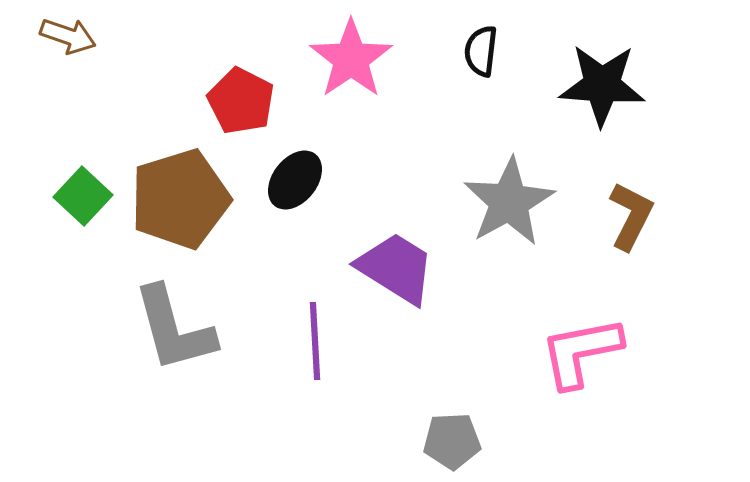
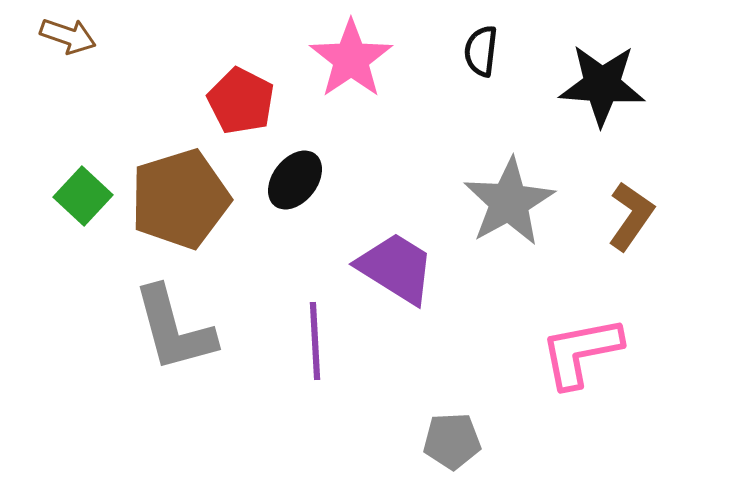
brown L-shape: rotated 8 degrees clockwise
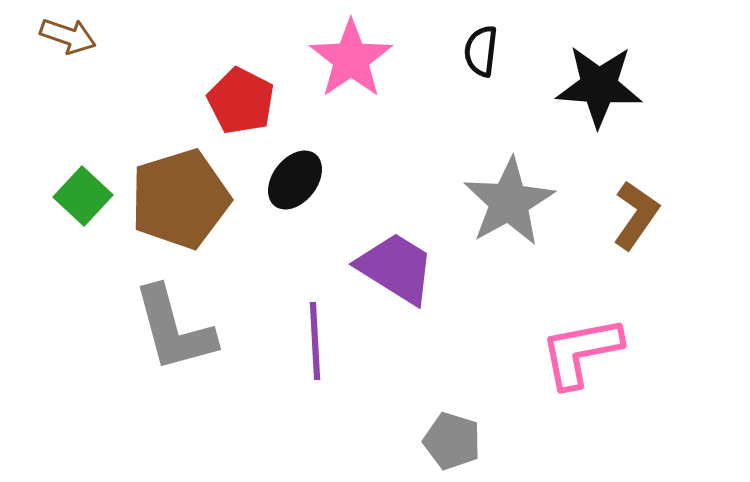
black star: moved 3 px left, 1 px down
brown L-shape: moved 5 px right, 1 px up
gray pentagon: rotated 20 degrees clockwise
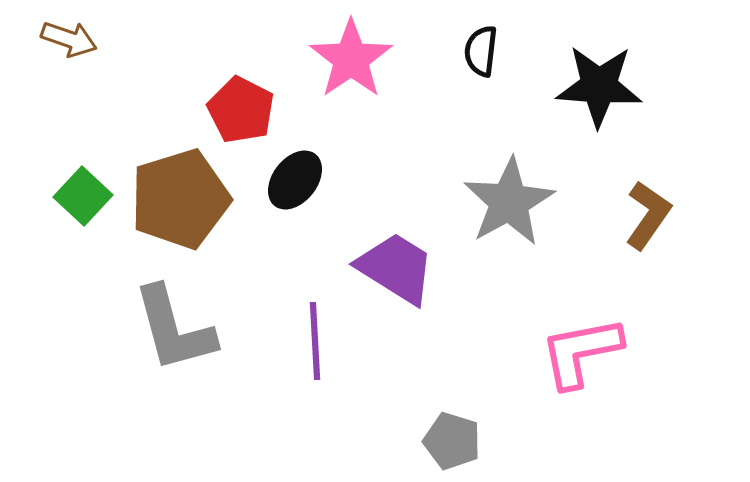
brown arrow: moved 1 px right, 3 px down
red pentagon: moved 9 px down
brown L-shape: moved 12 px right
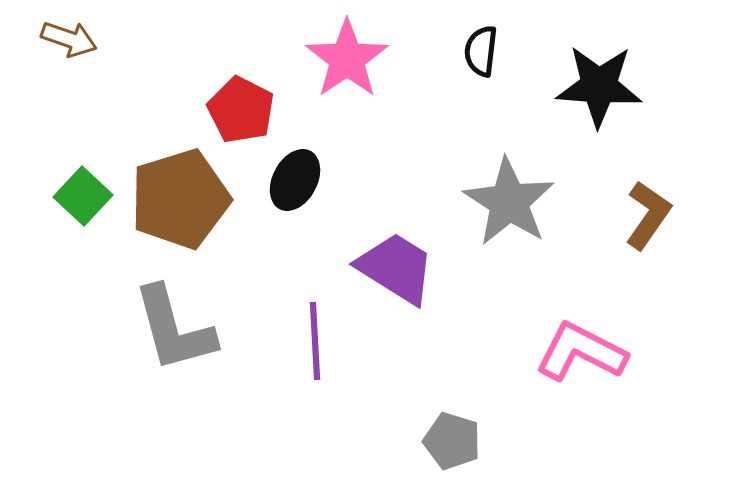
pink star: moved 4 px left
black ellipse: rotated 10 degrees counterclockwise
gray star: rotated 10 degrees counterclockwise
pink L-shape: rotated 38 degrees clockwise
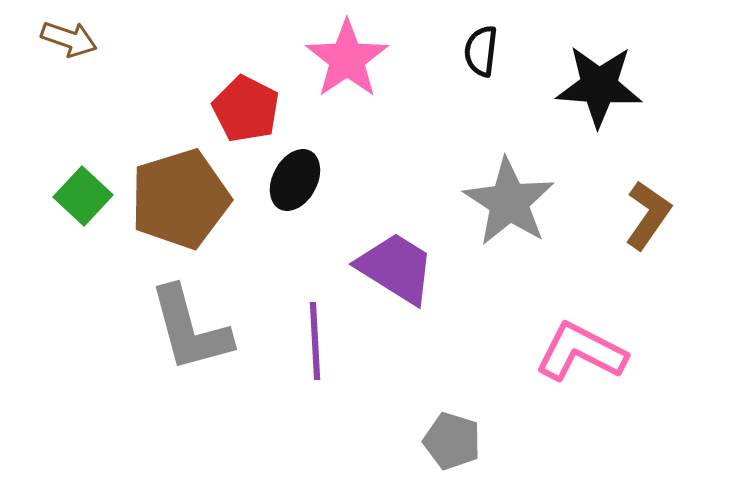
red pentagon: moved 5 px right, 1 px up
gray L-shape: moved 16 px right
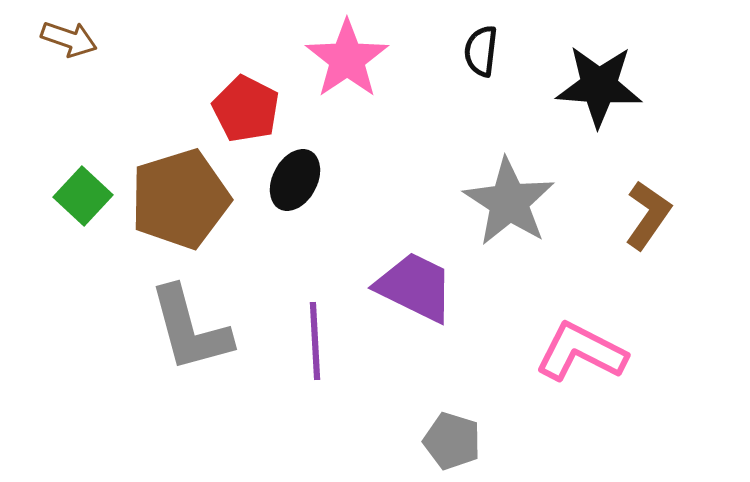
purple trapezoid: moved 19 px right, 19 px down; rotated 6 degrees counterclockwise
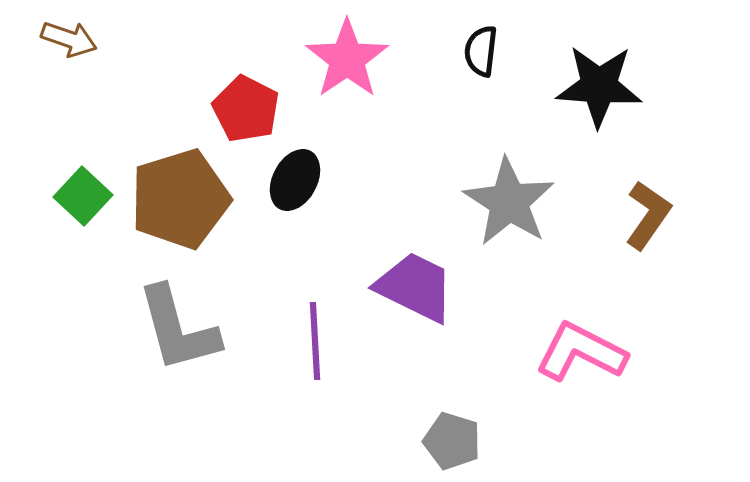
gray L-shape: moved 12 px left
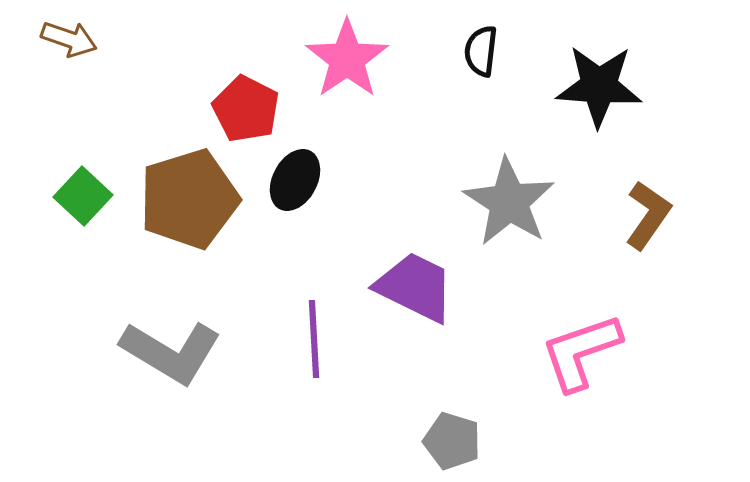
brown pentagon: moved 9 px right
gray L-shape: moved 7 px left, 23 px down; rotated 44 degrees counterclockwise
purple line: moved 1 px left, 2 px up
pink L-shape: rotated 46 degrees counterclockwise
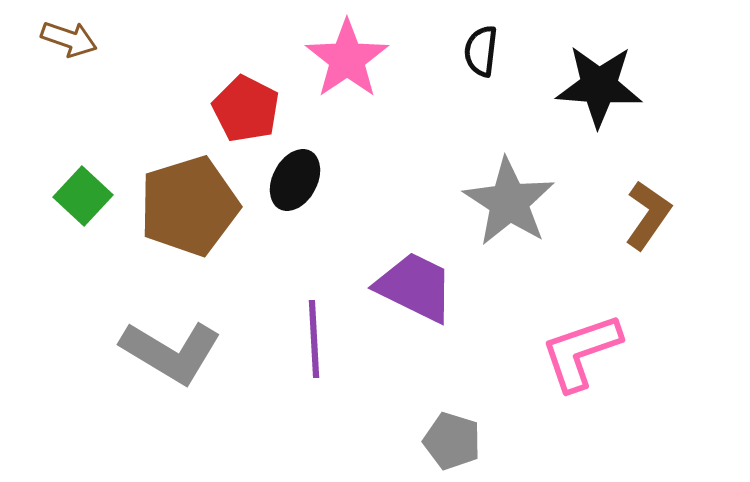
brown pentagon: moved 7 px down
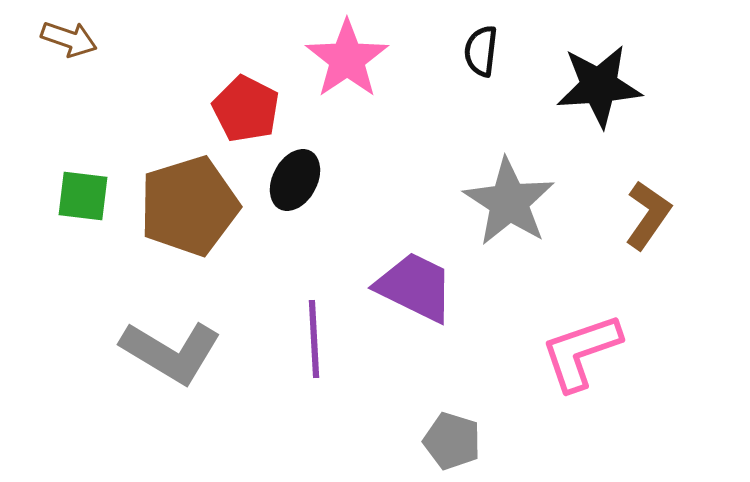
black star: rotated 8 degrees counterclockwise
green square: rotated 36 degrees counterclockwise
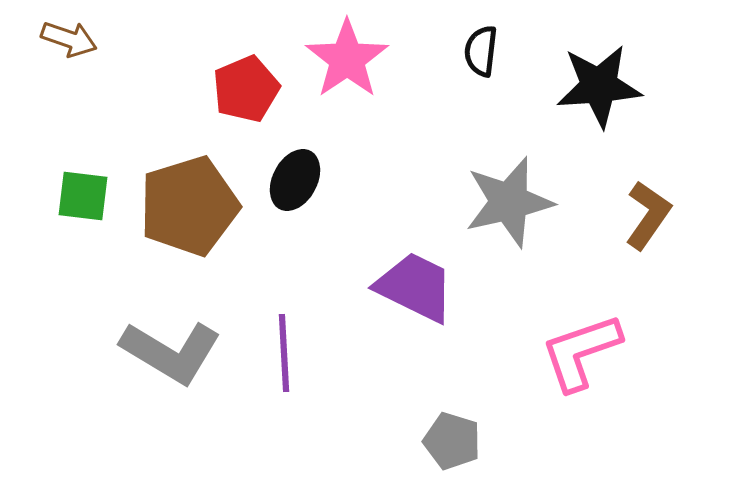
red pentagon: moved 20 px up; rotated 22 degrees clockwise
gray star: rotated 26 degrees clockwise
purple line: moved 30 px left, 14 px down
